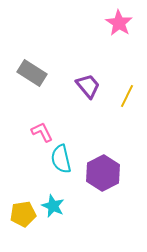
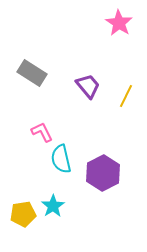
yellow line: moved 1 px left
cyan star: rotated 15 degrees clockwise
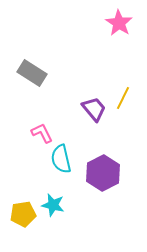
purple trapezoid: moved 6 px right, 23 px down
yellow line: moved 3 px left, 2 px down
pink L-shape: moved 1 px down
cyan star: moved 1 px up; rotated 25 degrees counterclockwise
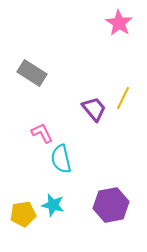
purple hexagon: moved 8 px right, 32 px down; rotated 16 degrees clockwise
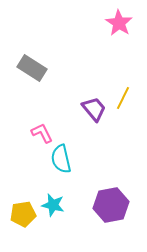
gray rectangle: moved 5 px up
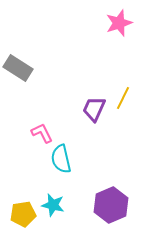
pink star: rotated 20 degrees clockwise
gray rectangle: moved 14 px left
purple trapezoid: rotated 116 degrees counterclockwise
purple hexagon: rotated 12 degrees counterclockwise
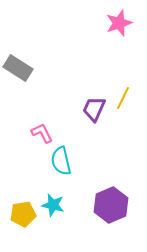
cyan semicircle: moved 2 px down
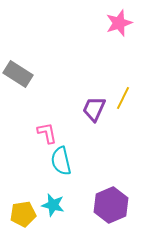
gray rectangle: moved 6 px down
pink L-shape: moved 5 px right; rotated 15 degrees clockwise
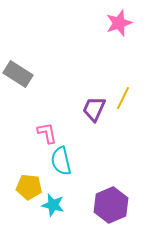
yellow pentagon: moved 6 px right, 27 px up; rotated 15 degrees clockwise
